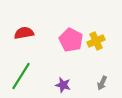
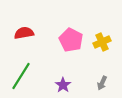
yellow cross: moved 6 px right, 1 px down
purple star: rotated 21 degrees clockwise
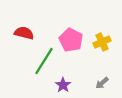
red semicircle: rotated 24 degrees clockwise
green line: moved 23 px right, 15 px up
gray arrow: rotated 24 degrees clockwise
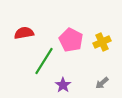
red semicircle: rotated 24 degrees counterclockwise
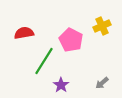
yellow cross: moved 16 px up
purple star: moved 2 px left
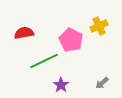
yellow cross: moved 3 px left
green line: rotated 32 degrees clockwise
